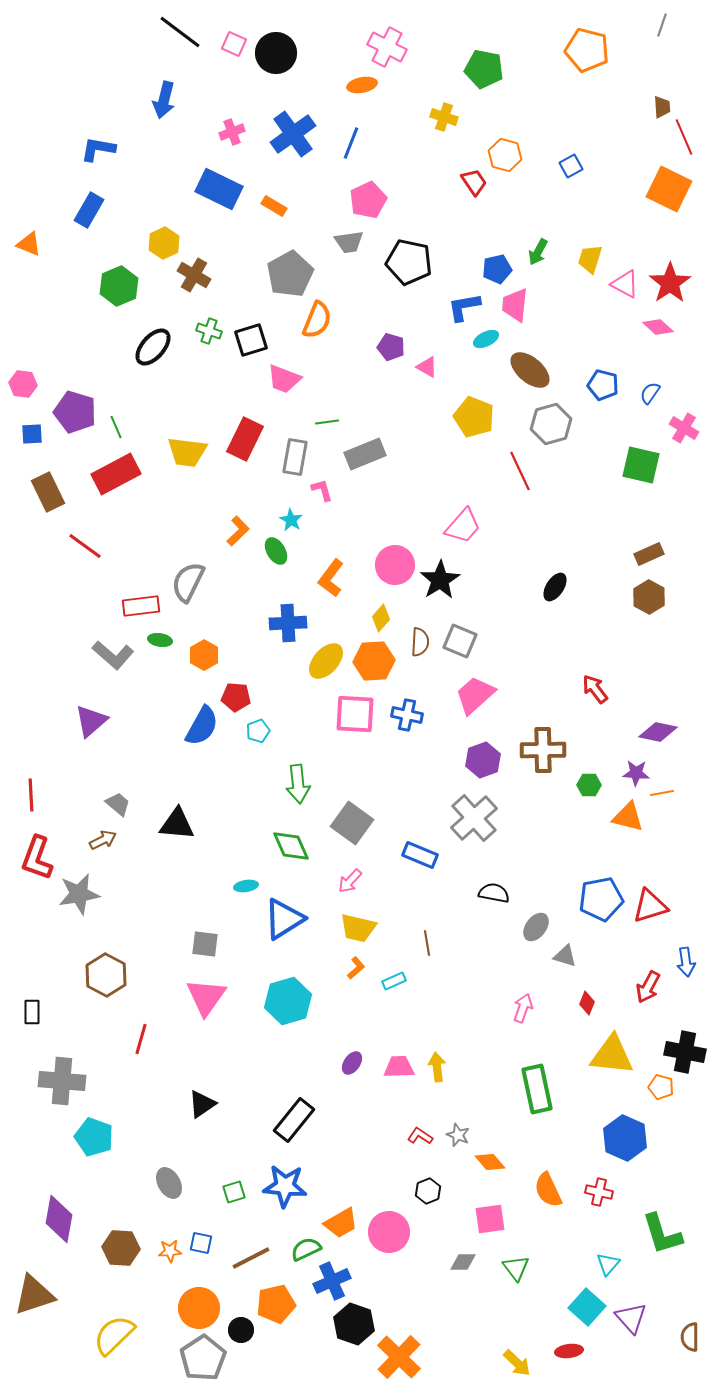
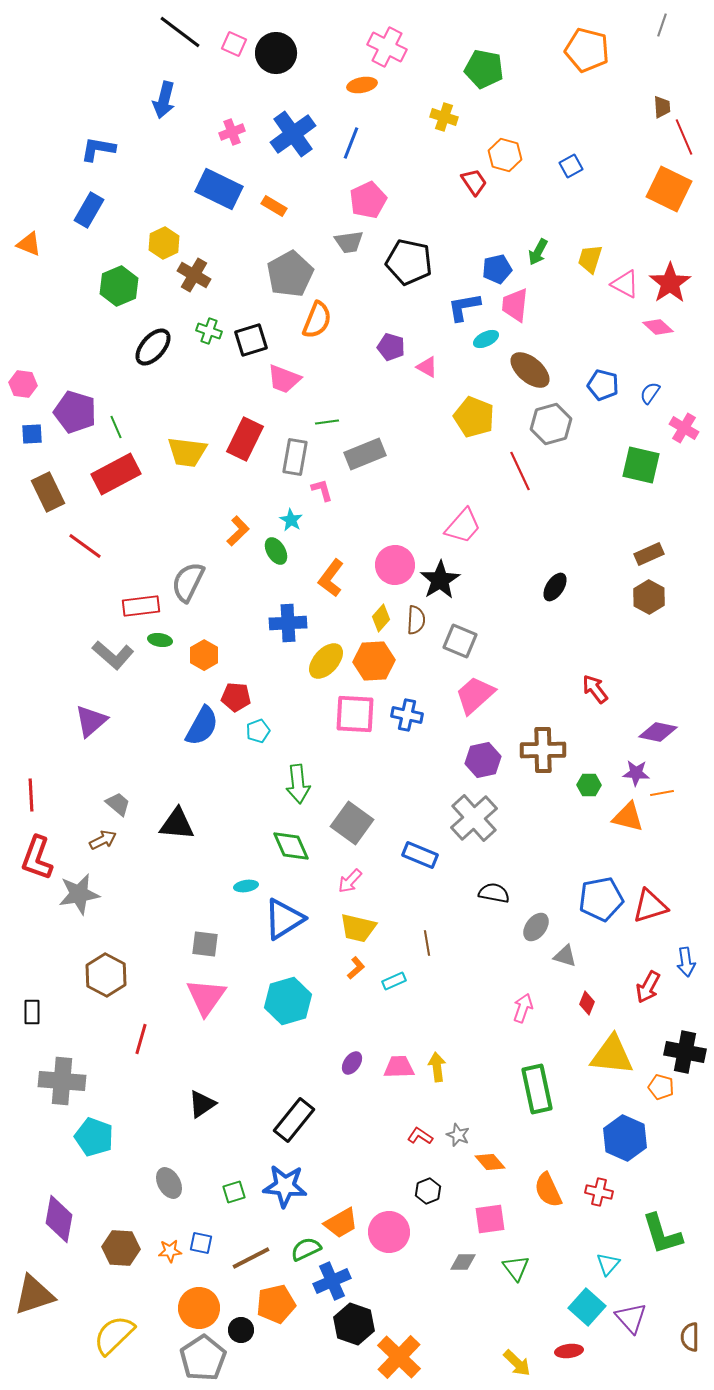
brown semicircle at (420, 642): moved 4 px left, 22 px up
purple hexagon at (483, 760): rotated 8 degrees clockwise
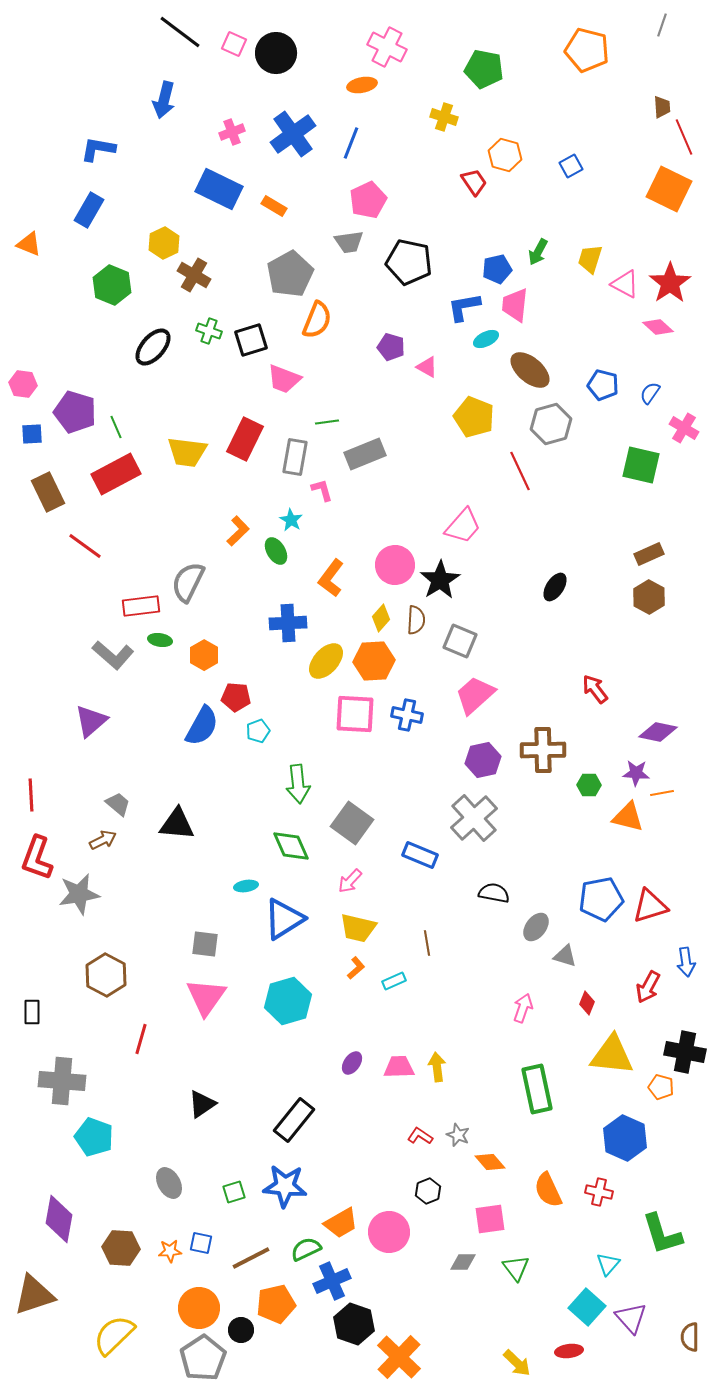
green hexagon at (119, 286): moved 7 px left, 1 px up; rotated 15 degrees counterclockwise
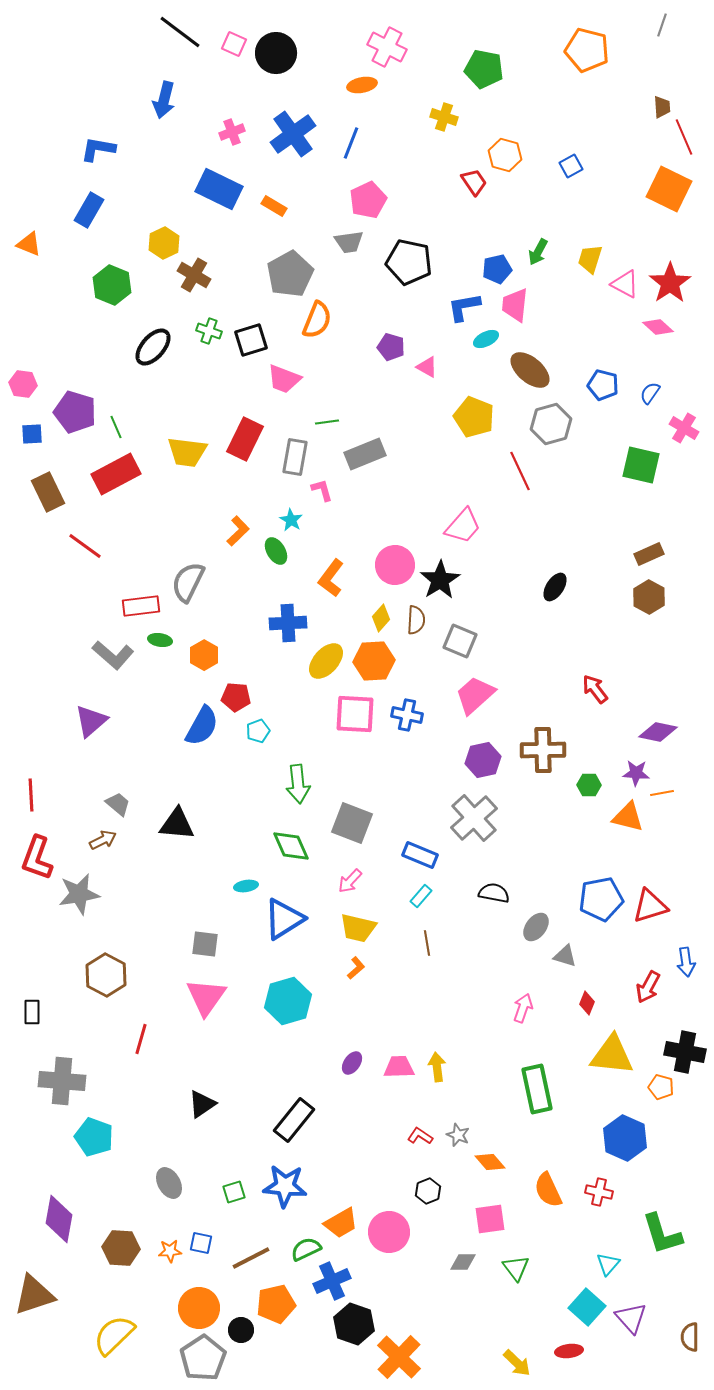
gray square at (352, 823): rotated 15 degrees counterclockwise
cyan rectangle at (394, 981): moved 27 px right, 85 px up; rotated 25 degrees counterclockwise
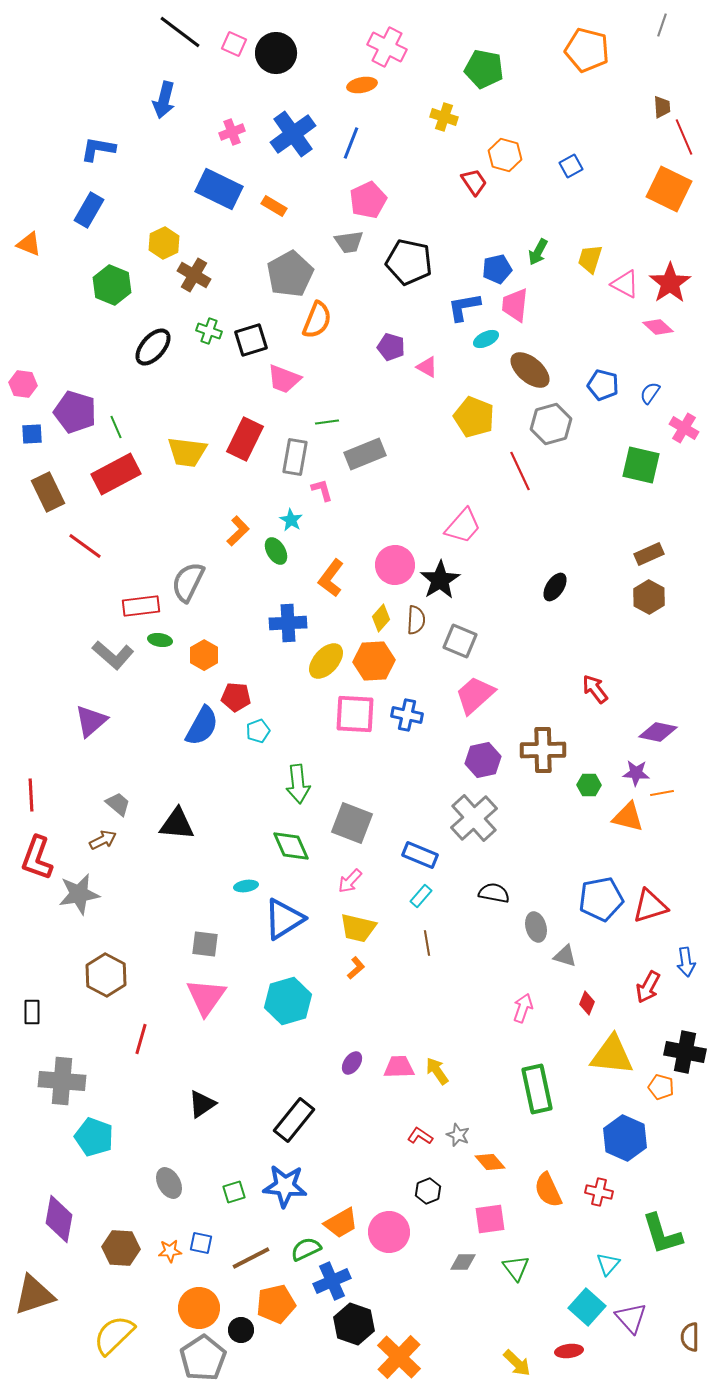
gray ellipse at (536, 927): rotated 52 degrees counterclockwise
yellow arrow at (437, 1067): moved 4 px down; rotated 28 degrees counterclockwise
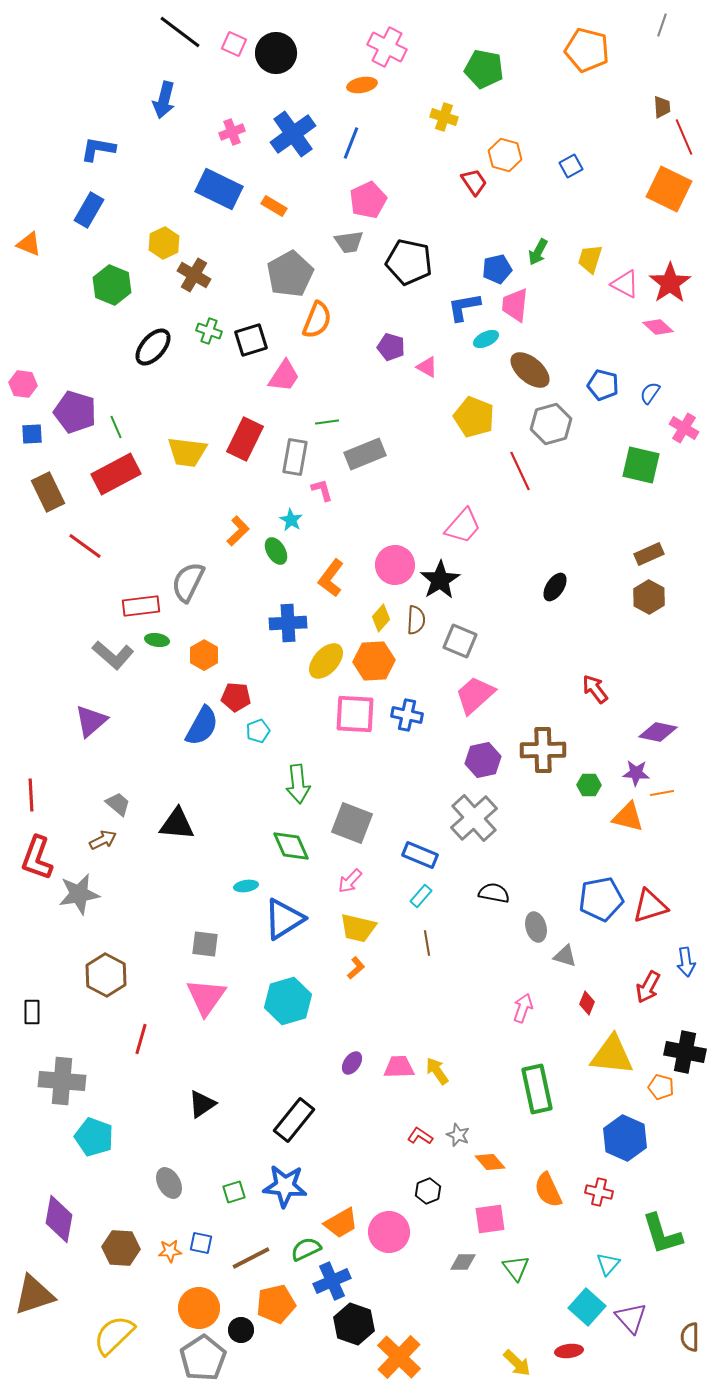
pink trapezoid at (284, 379): moved 3 px up; rotated 78 degrees counterclockwise
green ellipse at (160, 640): moved 3 px left
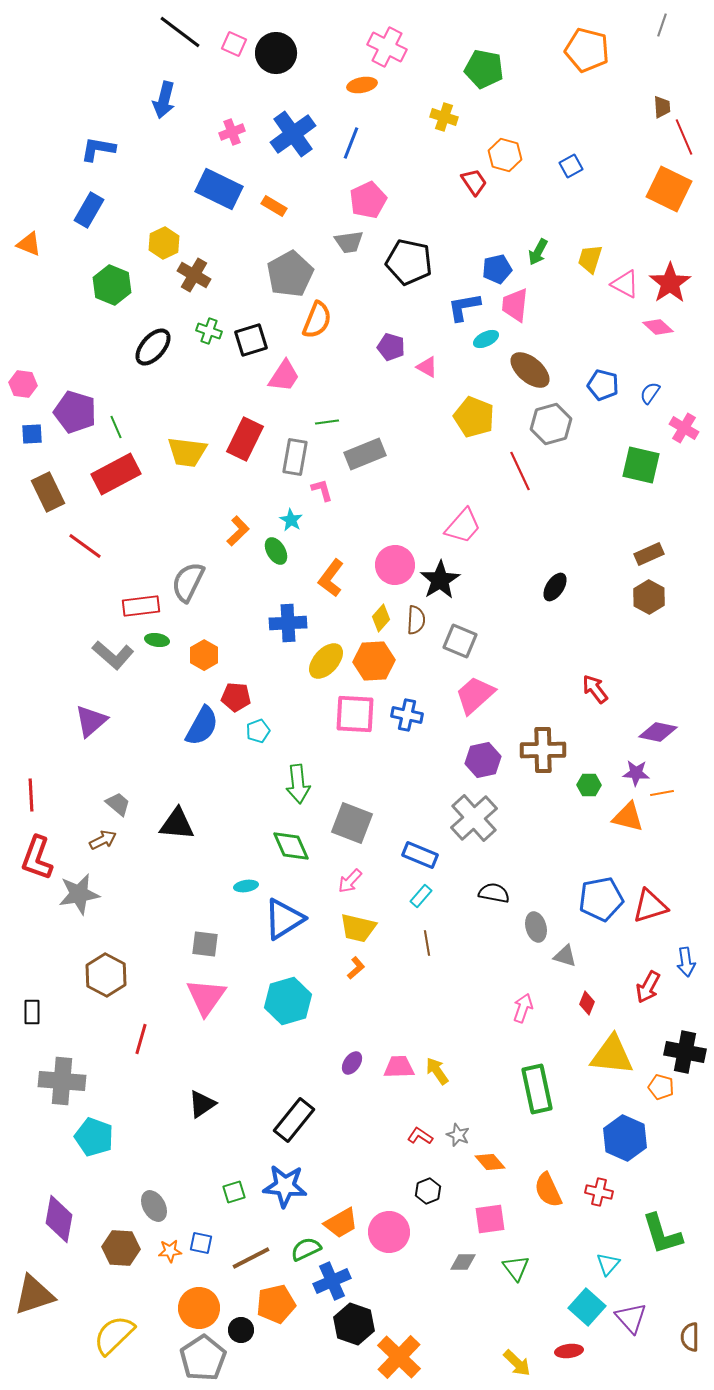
gray ellipse at (169, 1183): moved 15 px left, 23 px down
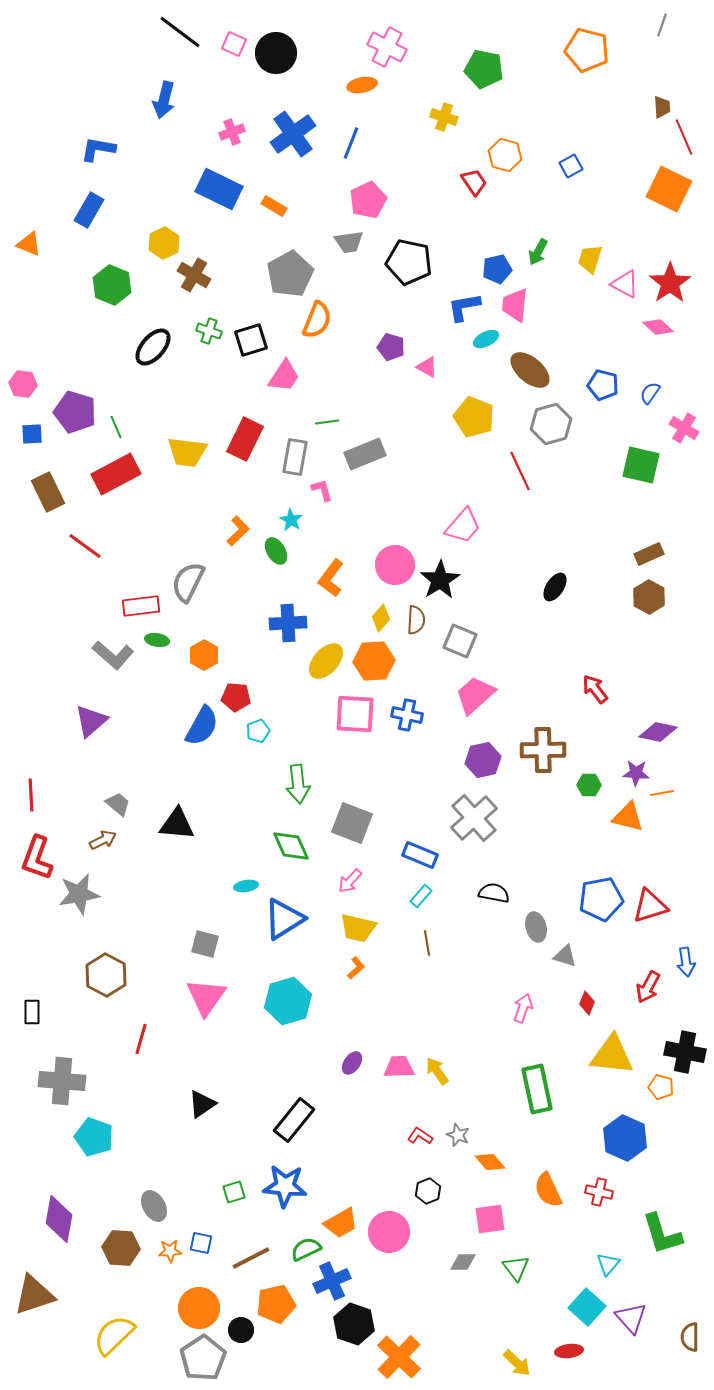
gray square at (205, 944): rotated 8 degrees clockwise
